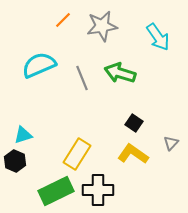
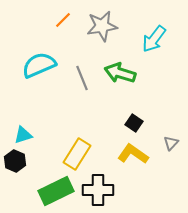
cyan arrow: moved 4 px left, 2 px down; rotated 72 degrees clockwise
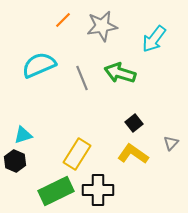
black square: rotated 18 degrees clockwise
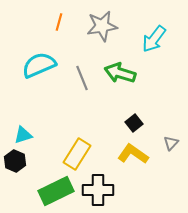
orange line: moved 4 px left, 2 px down; rotated 30 degrees counterclockwise
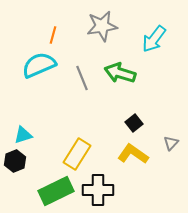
orange line: moved 6 px left, 13 px down
black hexagon: rotated 15 degrees clockwise
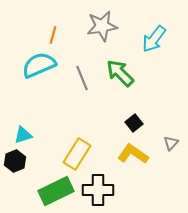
green arrow: rotated 28 degrees clockwise
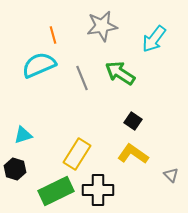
orange line: rotated 30 degrees counterclockwise
green arrow: rotated 12 degrees counterclockwise
black square: moved 1 px left, 2 px up; rotated 18 degrees counterclockwise
gray triangle: moved 32 px down; rotated 28 degrees counterclockwise
black hexagon: moved 8 px down; rotated 20 degrees counterclockwise
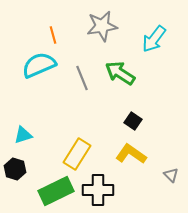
yellow L-shape: moved 2 px left
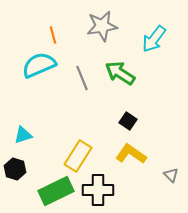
black square: moved 5 px left
yellow rectangle: moved 1 px right, 2 px down
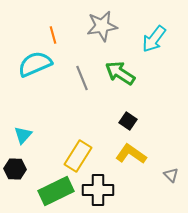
cyan semicircle: moved 4 px left, 1 px up
cyan triangle: rotated 30 degrees counterclockwise
black hexagon: rotated 15 degrees counterclockwise
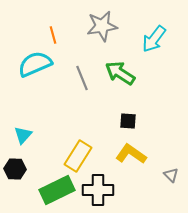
black square: rotated 30 degrees counterclockwise
green rectangle: moved 1 px right, 1 px up
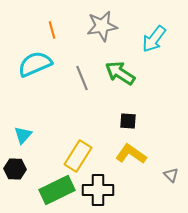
orange line: moved 1 px left, 5 px up
